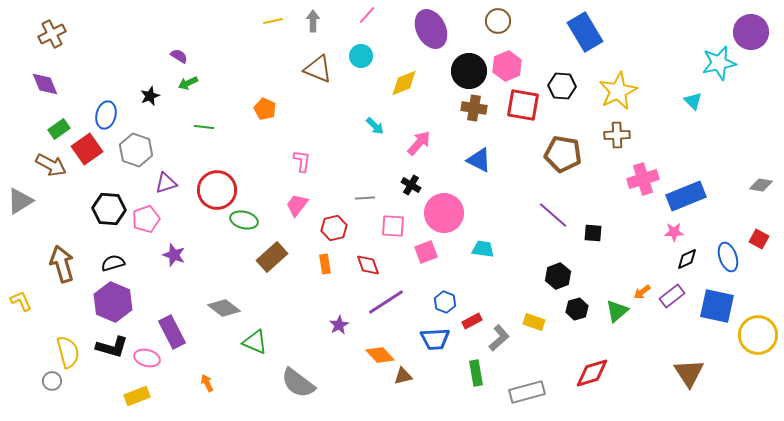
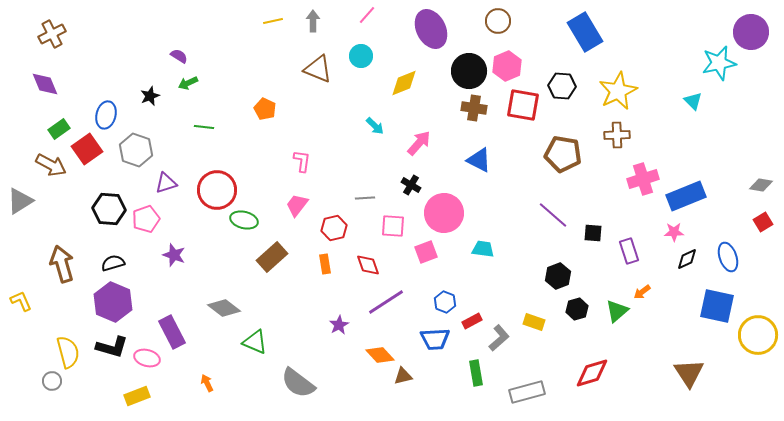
red square at (759, 239): moved 4 px right, 17 px up; rotated 30 degrees clockwise
purple rectangle at (672, 296): moved 43 px left, 45 px up; rotated 70 degrees counterclockwise
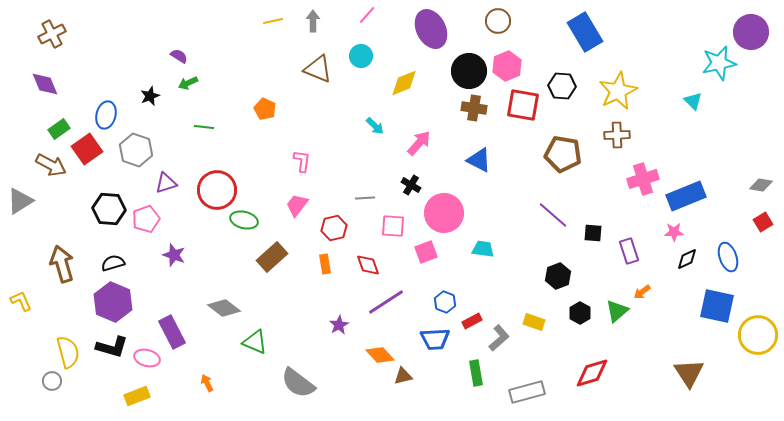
black hexagon at (577, 309): moved 3 px right, 4 px down; rotated 15 degrees counterclockwise
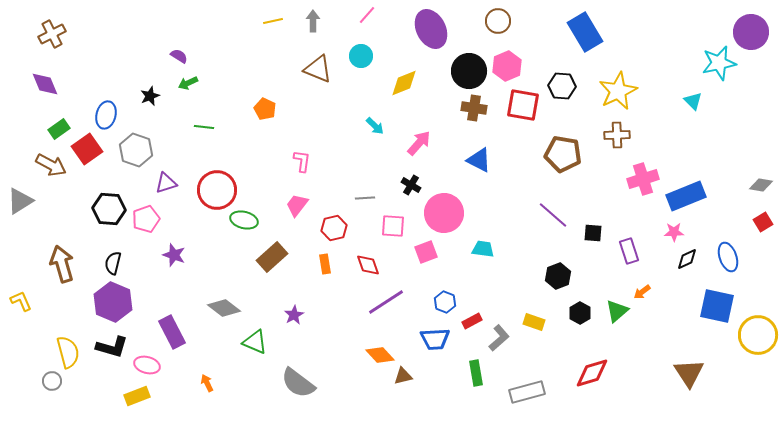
black semicircle at (113, 263): rotated 60 degrees counterclockwise
purple star at (339, 325): moved 45 px left, 10 px up
pink ellipse at (147, 358): moved 7 px down
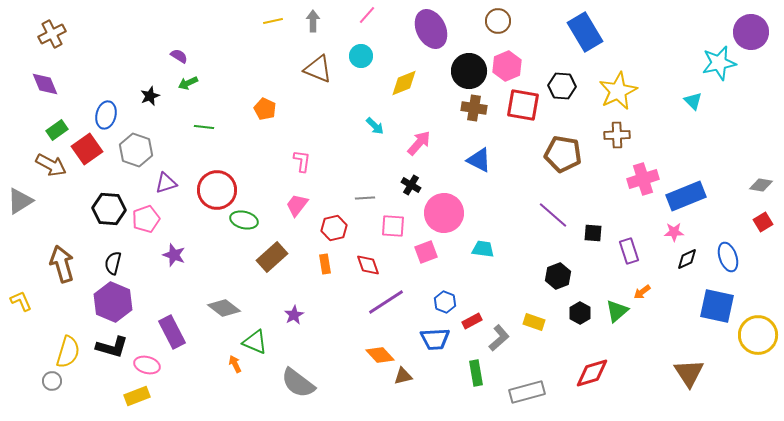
green rectangle at (59, 129): moved 2 px left, 1 px down
yellow semicircle at (68, 352): rotated 32 degrees clockwise
orange arrow at (207, 383): moved 28 px right, 19 px up
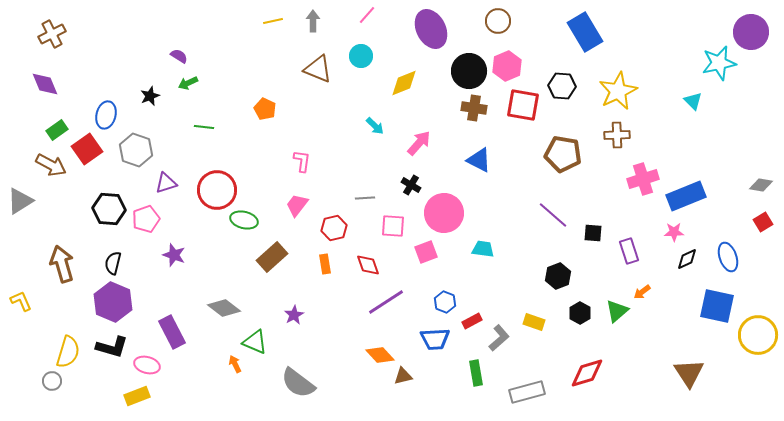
red diamond at (592, 373): moved 5 px left
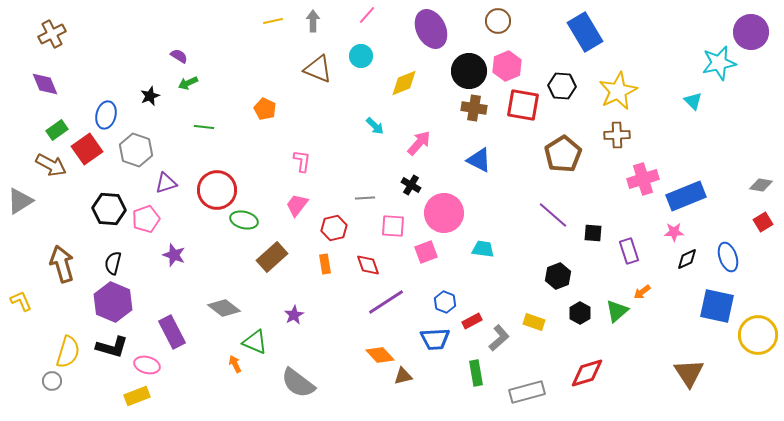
brown pentagon at (563, 154): rotated 30 degrees clockwise
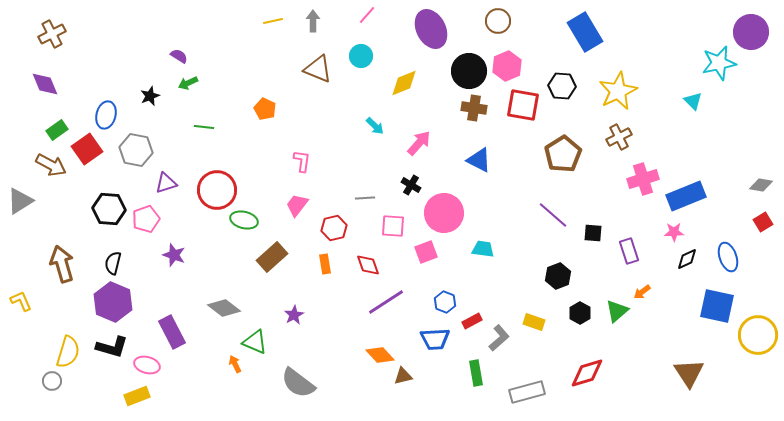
brown cross at (617, 135): moved 2 px right, 2 px down; rotated 25 degrees counterclockwise
gray hexagon at (136, 150): rotated 8 degrees counterclockwise
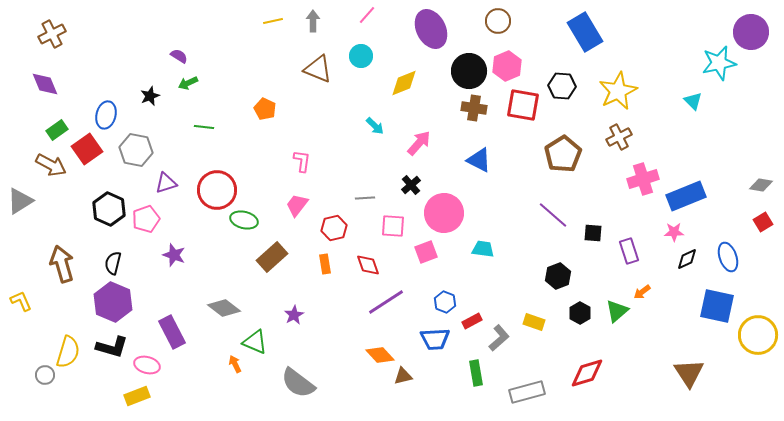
black cross at (411, 185): rotated 18 degrees clockwise
black hexagon at (109, 209): rotated 20 degrees clockwise
gray circle at (52, 381): moved 7 px left, 6 px up
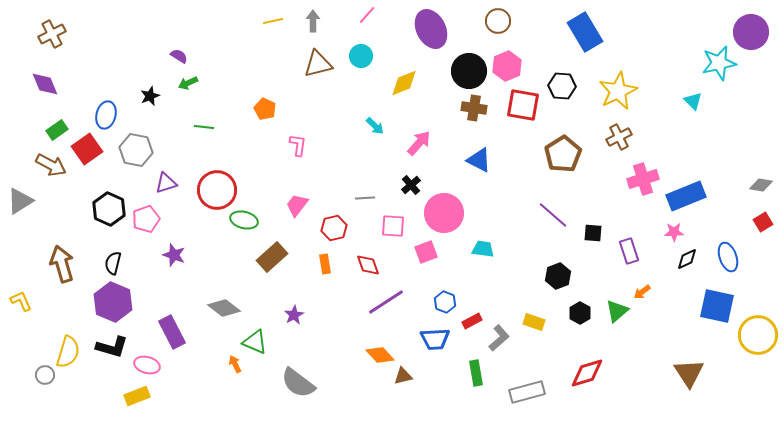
brown triangle at (318, 69): moved 5 px up; rotated 36 degrees counterclockwise
pink L-shape at (302, 161): moved 4 px left, 16 px up
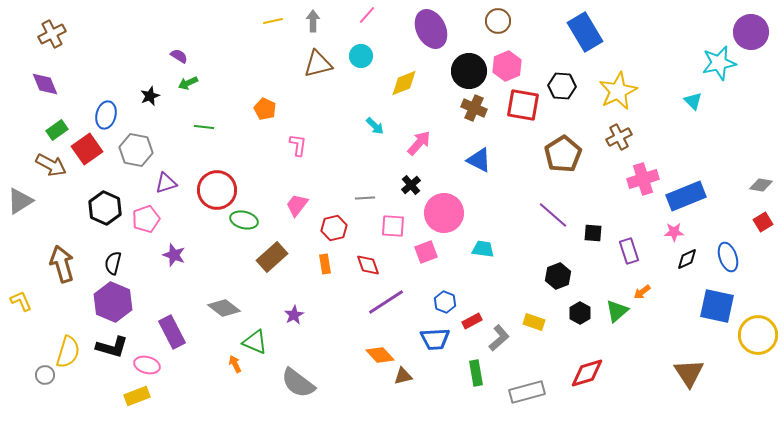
brown cross at (474, 108): rotated 15 degrees clockwise
black hexagon at (109, 209): moved 4 px left, 1 px up
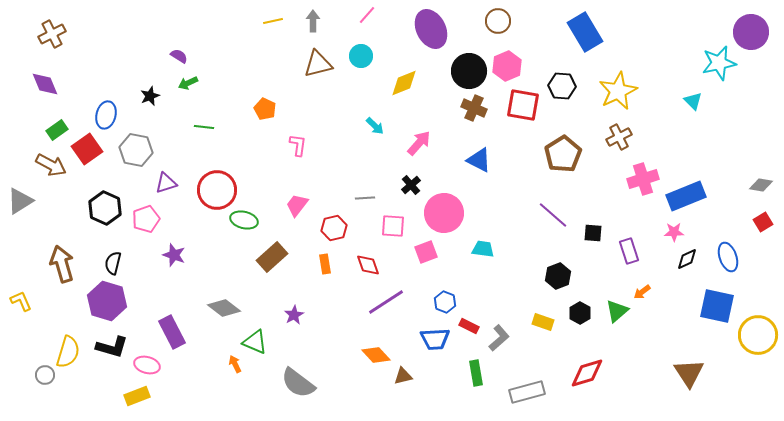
purple hexagon at (113, 302): moved 6 px left, 1 px up; rotated 6 degrees counterclockwise
red rectangle at (472, 321): moved 3 px left, 5 px down; rotated 54 degrees clockwise
yellow rectangle at (534, 322): moved 9 px right
orange diamond at (380, 355): moved 4 px left
